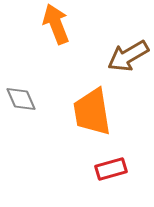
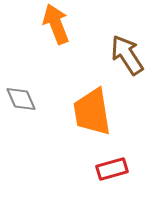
brown arrow: moved 1 px left, 1 px up; rotated 87 degrees clockwise
red rectangle: moved 1 px right
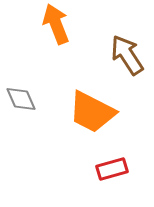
orange trapezoid: rotated 54 degrees counterclockwise
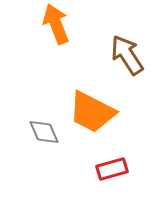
gray diamond: moved 23 px right, 33 px down
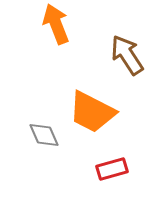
gray diamond: moved 3 px down
